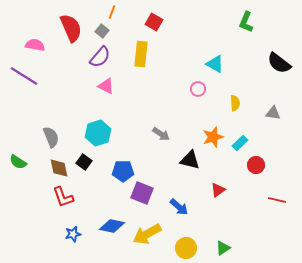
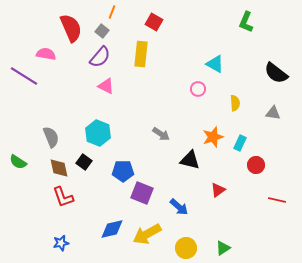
pink semicircle: moved 11 px right, 9 px down
black semicircle: moved 3 px left, 10 px down
cyan hexagon: rotated 20 degrees counterclockwise
cyan rectangle: rotated 21 degrees counterclockwise
blue diamond: moved 3 px down; rotated 25 degrees counterclockwise
blue star: moved 12 px left, 9 px down
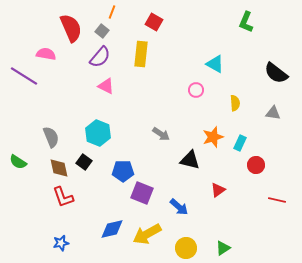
pink circle: moved 2 px left, 1 px down
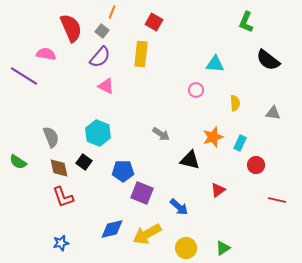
cyan triangle: rotated 24 degrees counterclockwise
black semicircle: moved 8 px left, 13 px up
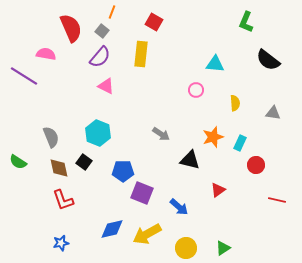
red L-shape: moved 3 px down
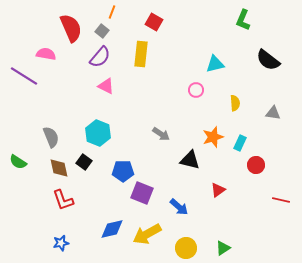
green L-shape: moved 3 px left, 2 px up
cyan triangle: rotated 18 degrees counterclockwise
red line: moved 4 px right
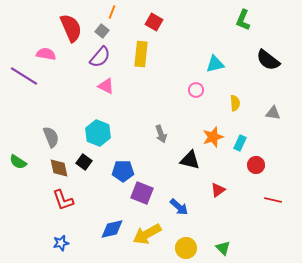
gray arrow: rotated 36 degrees clockwise
red line: moved 8 px left
green triangle: rotated 42 degrees counterclockwise
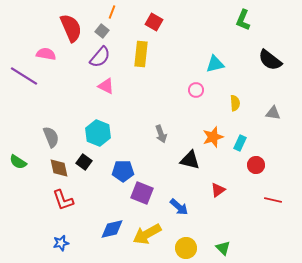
black semicircle: moved 2 px right
